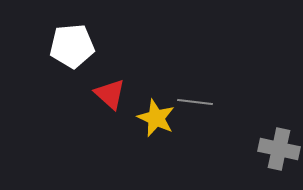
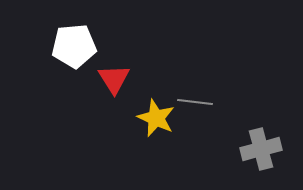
white pentagon: moved 2 px right
red triangle: moved 4 px right, 15 px up; rotated 16 degrees clockwise
gray cross: moved 18 px left; rotated 27 degrees counterclockwise
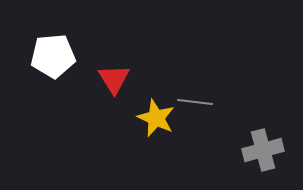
white pentagon: moved 21 px left, 10 px down
gray cross: moved 2 px right, 1 px down
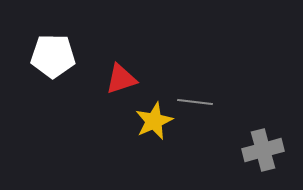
white pentagon: rotated 6 degrees clockwise
red triangle: moved 7 px right; rotated 44 degrees clockwise
yellow star: moved 2 px left, 3 px down; rotated 24 degrees clockwise
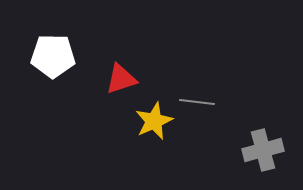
gray line: moved 2 px right
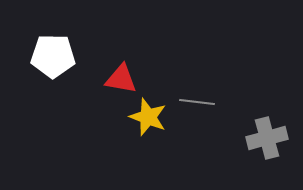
red triangle: rotated 28 degrees clockwise
yellow star: moved 6 px left, 4 px up; rotated 27 degrees counterclockwise
gray cross: moved 4 px right, 12 px up
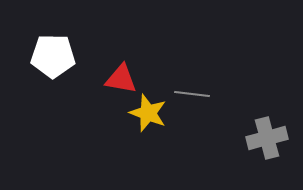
gray line: moved 5 px left, 8 px up
yellow star: moved 4 px up
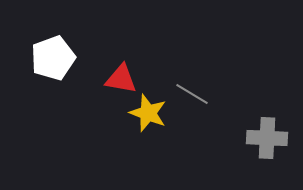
white pentagon: moved 2 px down; rotated 21 degrees counterclockwise
gray line: rotated 24 degrees clockwise
gray cross: rotated 18 degrees clockwise
